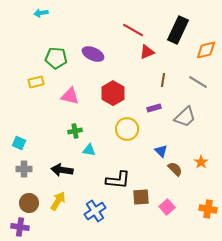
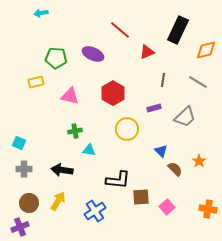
red line: moved 13 px left; rotated 10 degrees clockwise
orange star: moved 2 px left, 1 px up
purple cross: rotated 30 degrees counterclockwise
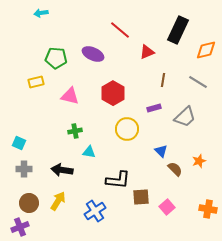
cyan triangle: moved 2 px down
orange star: rotated 16 degrees clockwise
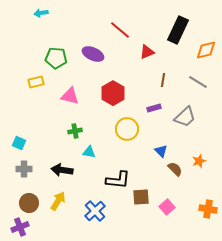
blue cross: rotated 10 degrees counterclockwise
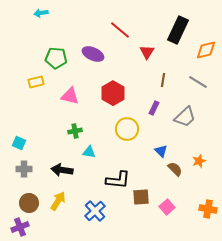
red triangle: rotated 35 degrees counterclockwise
purple rectangle: rotated 48 degrees counterclockwise
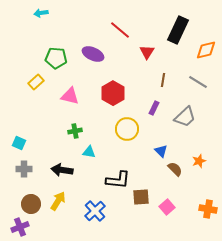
yellow rectangle: rotated 28 degrees counterclockwise
brown circle: moved 2 px right, 1 px down
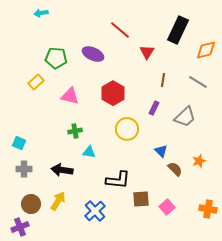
brown square: moved 2 px down
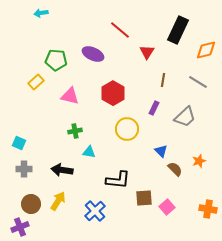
green pentagon: moved 2 px down
brown square: moved 3 px right, 1 px up
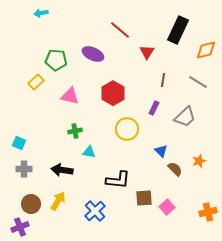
orange cross: moved 3 px down; rotated 24 degrees counterclockwise
